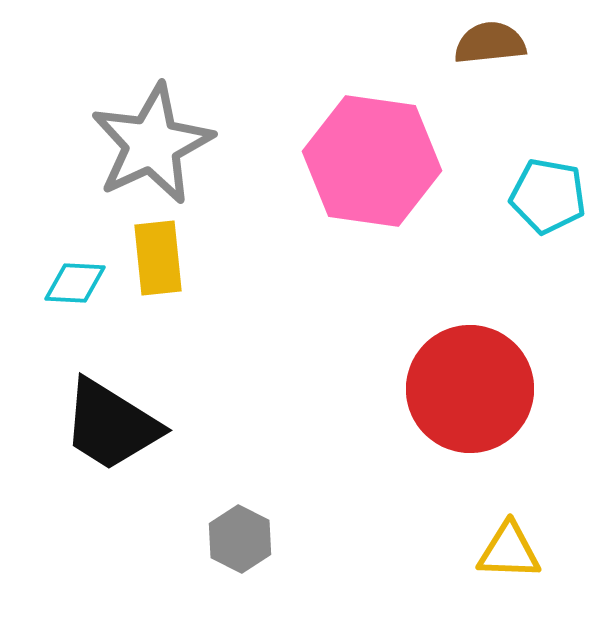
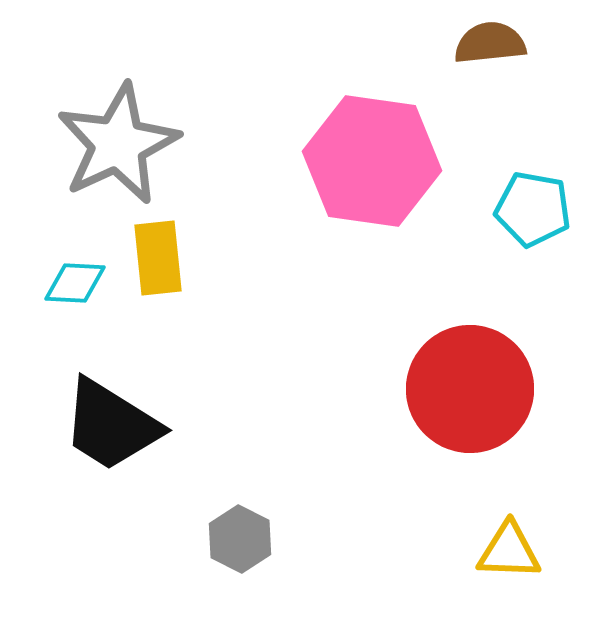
gray star: moved 34 px left
cyan pentagon: moved 15 px left, 13 px down
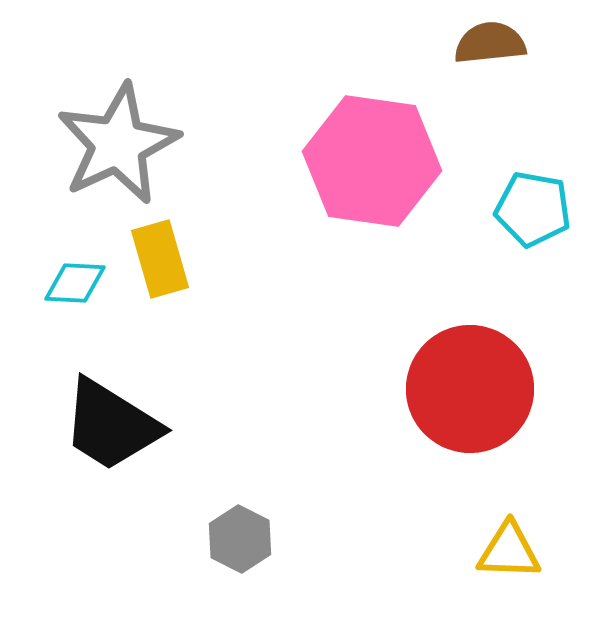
yellow rectangle: moved 2 px right, 1 px down; rotated 10 degrees counterclockwise
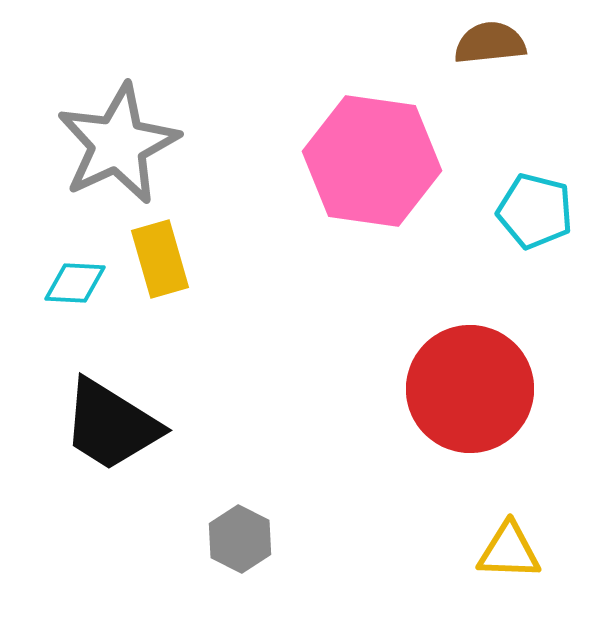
cyan pentagon: moved 2 px right, 2 px down; rotated 4 degrees clockwise
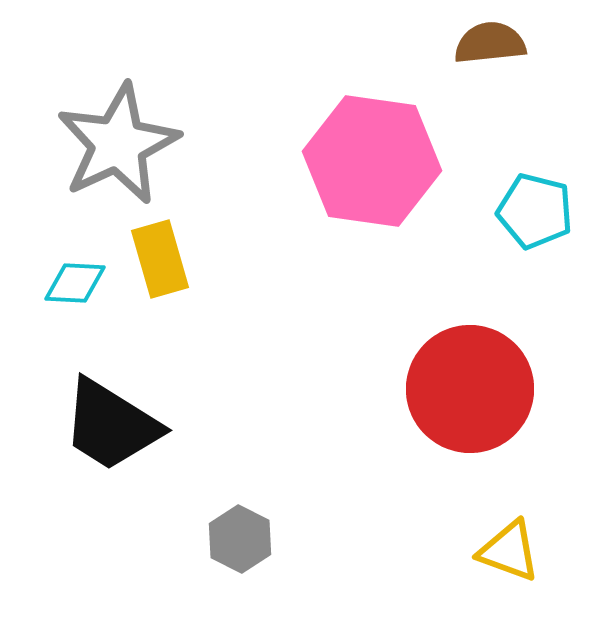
yellow triangle: rotated 18 degrees clockwise
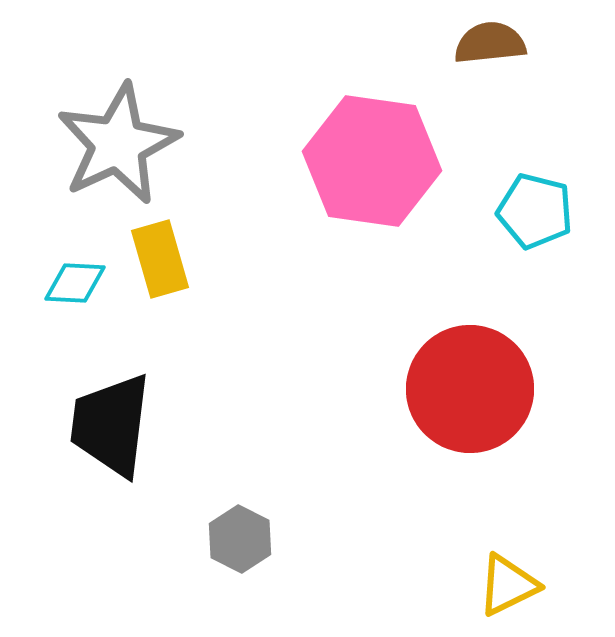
black trapezoid: rotated 65 degrees clockwise
yellow triangle: moved 1 px left, 34 px down; rotated 46 degrees counterclockwise
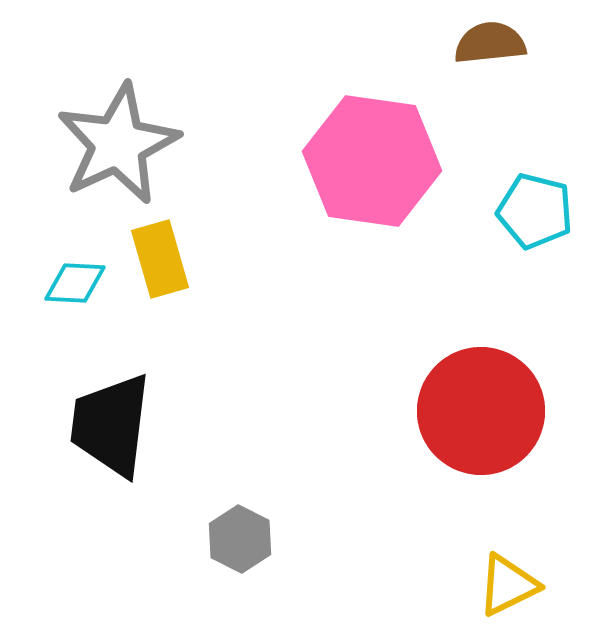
red circle: moved 11 px right, 22 px down
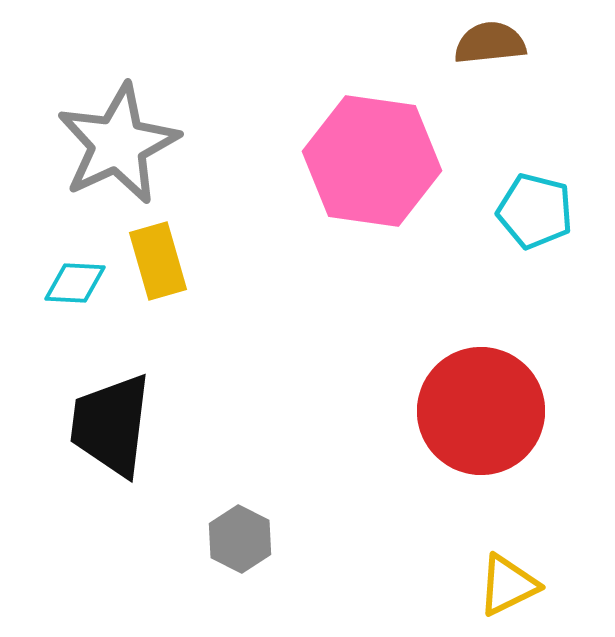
yellow rectangle: moved 2 px left, 2 px down
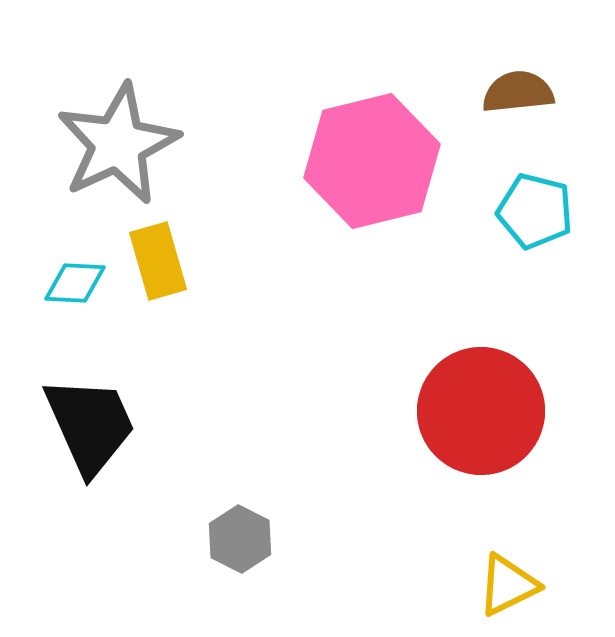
brown semicircle: moved 28 px right, 49 px down
pink hexagon: rotated 22 degrees counterclockwise
black trapezoid: moved 21 px left; rotated 149 degrees clockwise
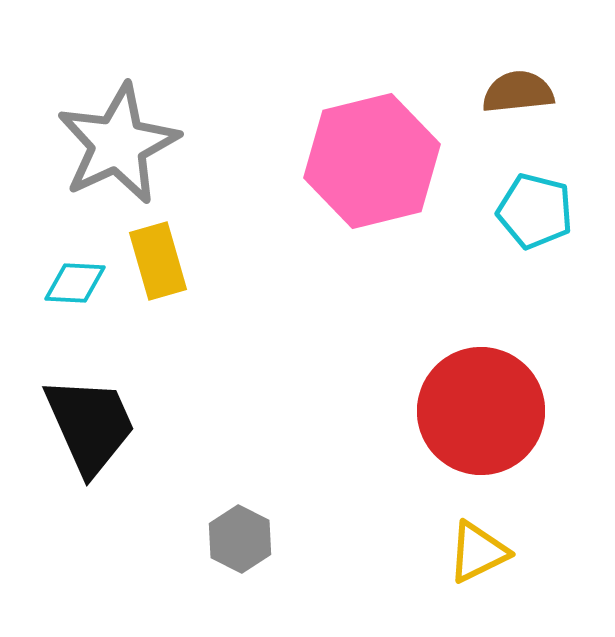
yellow triangle: moved 30 px left, 33 px up
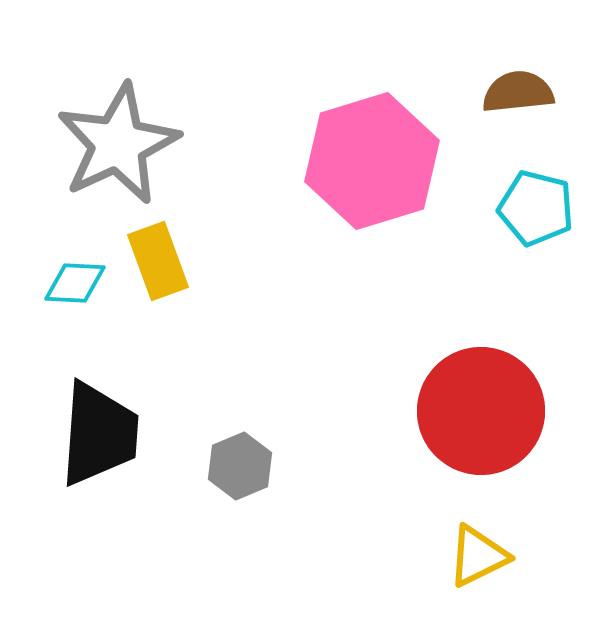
pink hexagon: rotated 3 degrees counterclockwise
cyan pentagon: moved 1 px right, 3 px up
yellow rectangle: rotated 4 degrees counterclockwise
black trapezoid: moved 9 px right, 9 px down; rotated 28 degrees clockwise
gray hexagon: moved 73 px up; rotated 10 degrees clockwise
yellow triangle: moved 4 px down
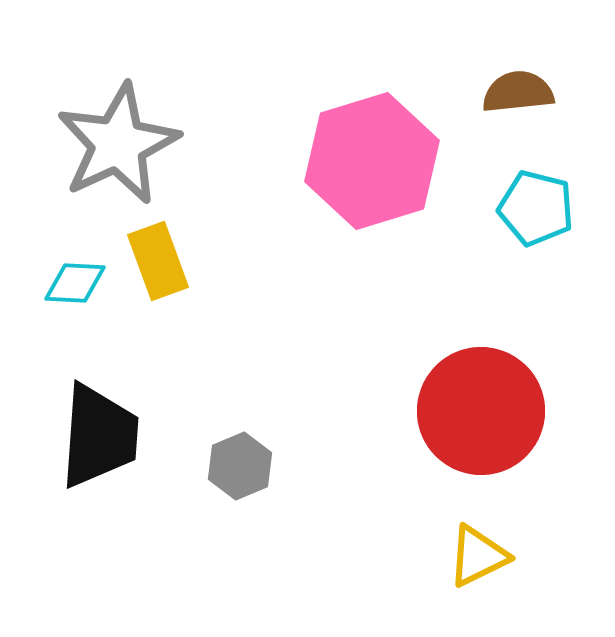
black trapezoid: moved 2 px down
